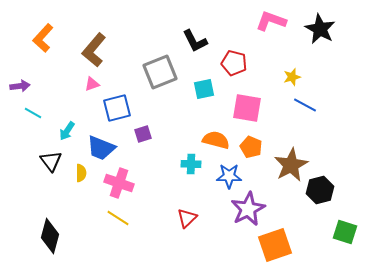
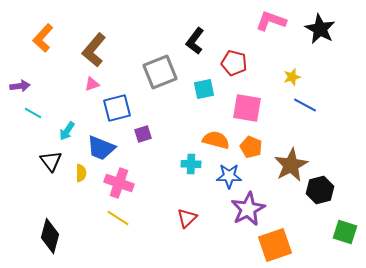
black L-shape: rotated 64 degrees clockwise
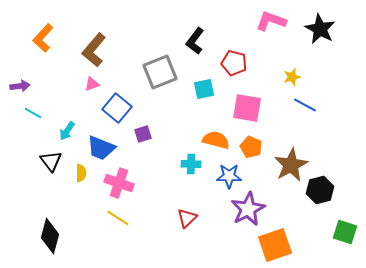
blue square: rotated 36 degrees counterclockwise
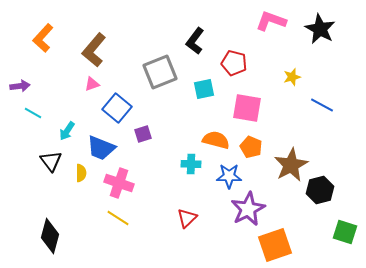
blue line: moved 17 px right
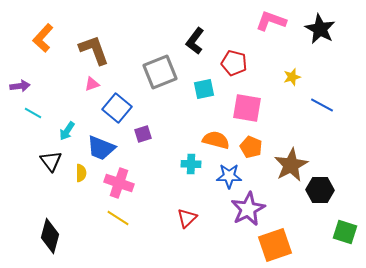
brown L-shape: rotated 120 degrees clockwise
black hexagon: rotated 16 degrees clockwise
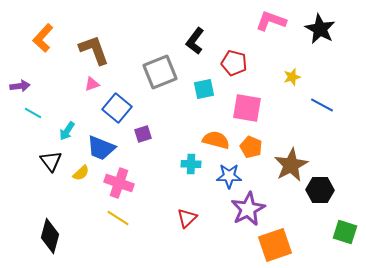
yellow semicircle: rotated 48 degrees clockwise
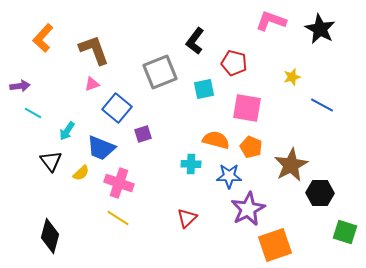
black hexagon: moved 3 px down
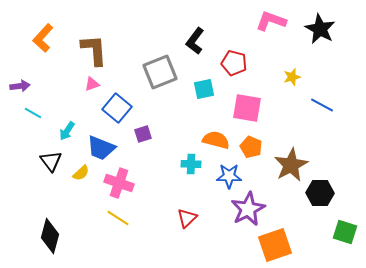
brown L-shape: rotated 16 degrees clockwise
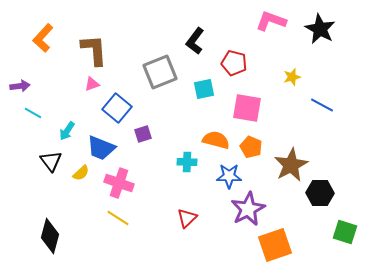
cyan cross: moved 4 px left, 2 px up
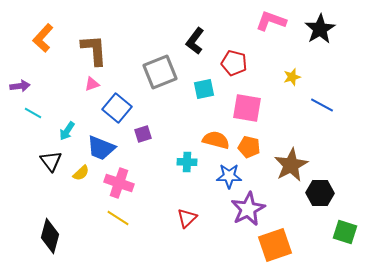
black star: rotated 12 degrees clockwise
orange pentagon: moved 2 px left; rotated 10 degrees counterclockwise
